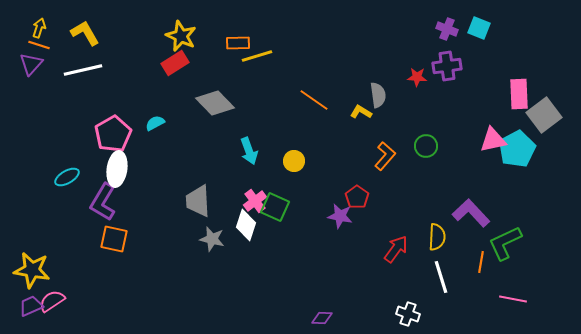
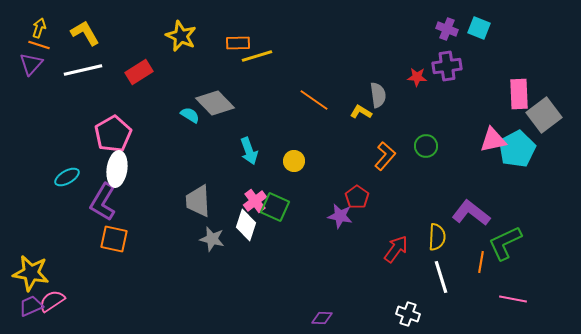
red rectangle at (175, 63): moved 36 px left, 9 px down
cyan semicircle at (155, 123): moved 35 px right, 8 px up; rotated 60 degrees clockwise
purple L-shape at (471, 213): rotated 9 degrees counterclockwise
yellow star at (32, 270): moved 1 px left, 3 px down
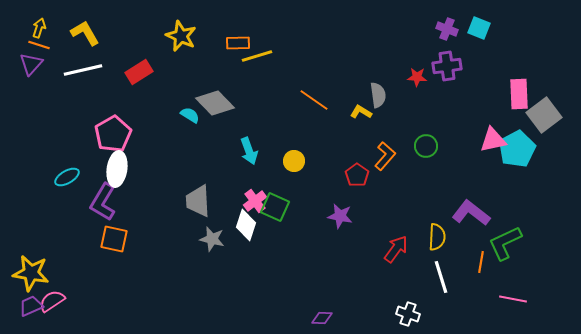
red pentagon at (357, 197): moved 22 px up
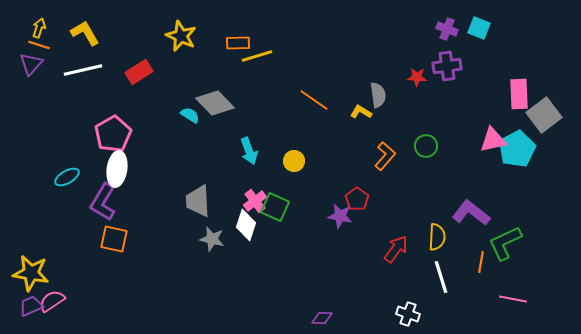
red pentagon at (357, 175): moved 24 px down
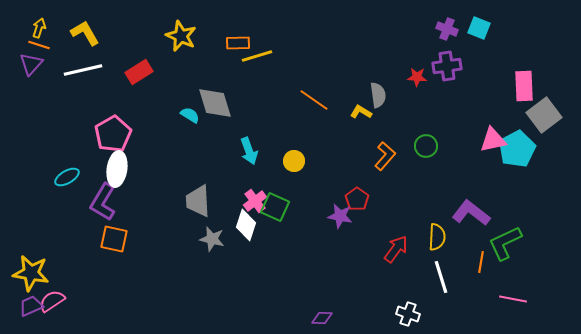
pink rectangle at (519, 94): moved 5 px right, 8 px up
gray diamond at (215, 103): rotated 27 degrees clockwise
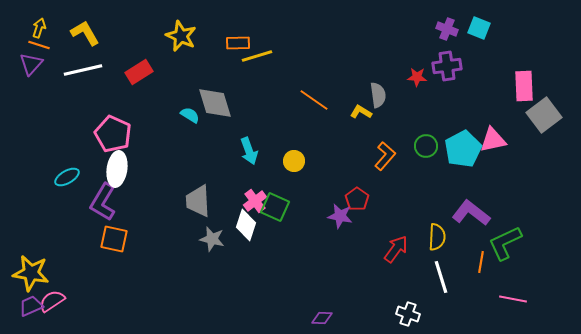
pink pentagon at (113, 134): rotated 18 degrees counterclockwise
cyan pentagon at (517, 149): moved 54 px left
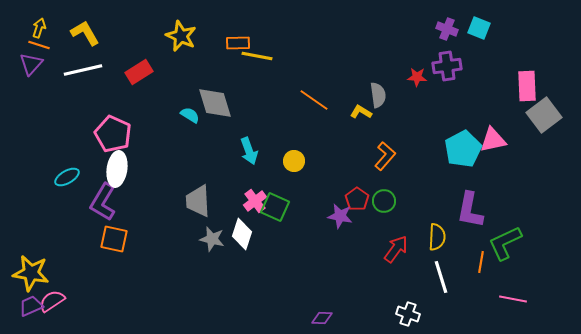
yellow line at (257, 56): rotated 28 degrees clockwise
pink rectangle at (524, 86): moved 3 px right
green circle at (426, 146): moved 42 px left, 55 px down
purple L-shape at (471, 213): moved 1 px left, 3 px up; rotated 117 degrees counterclockwise
white diamond at (246, 225): moved 4 px left, 9 px down
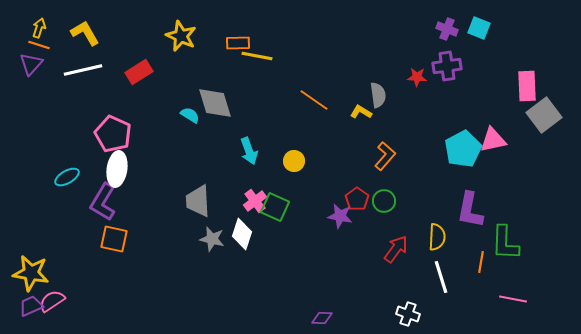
green L-shape at (505, 243): rotated 63 degrees counterclockwise
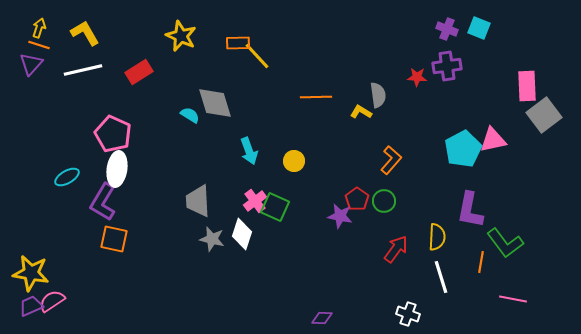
yellow line at (257, 56): rotated 36 degrees clockwise
orange line at (314, 100): moved 2 px right, 3 px up; rotated 36 degrees counterclockwise
orange L-shape at (385, 156): moved 6 px right, 4 px down
green L-shape at (505, 243): rotated 39 degrees counterclockwise
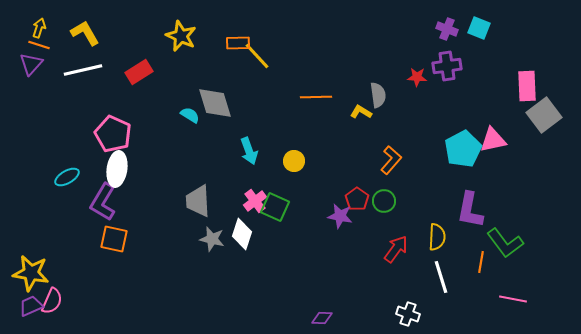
pink semicircle at (52, 301): rotated 148 degrees clockwise
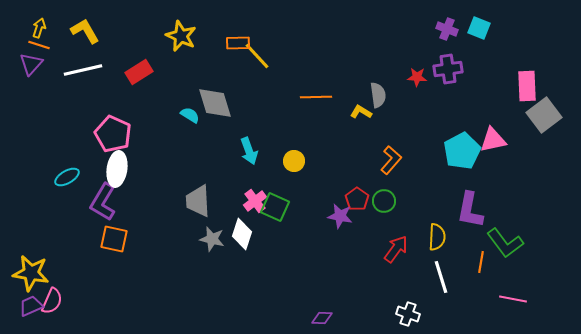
yellow L-shape at (85, 33): moved 2 px up
purple cross at (447, 66): moved 1 px right, 3 px down
cyan pentagon at (463, 149): moved 1 px left, 2 px down
